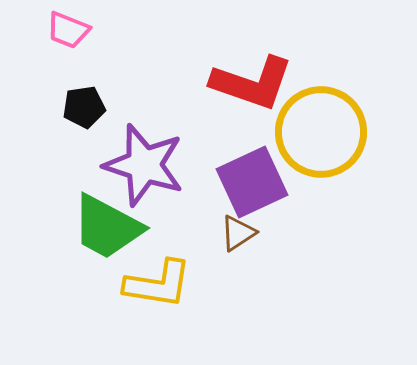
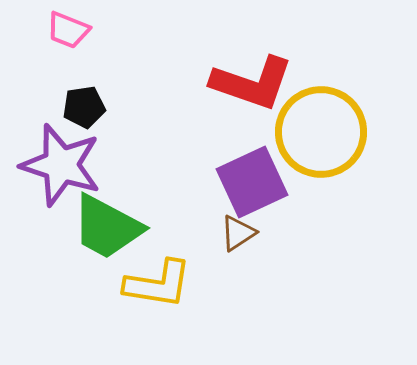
purple star: moved 83 px left
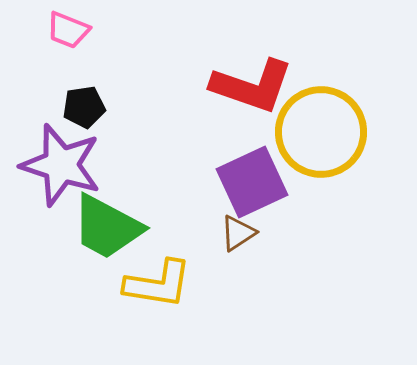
red L-shape: moved 3 px down
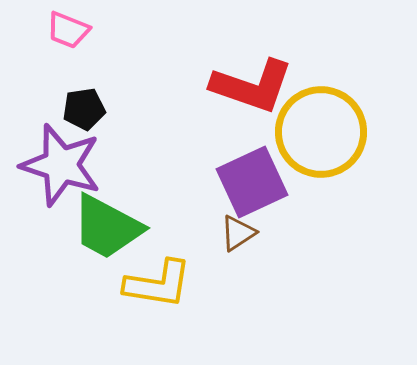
black pentagon: moved 2 px down
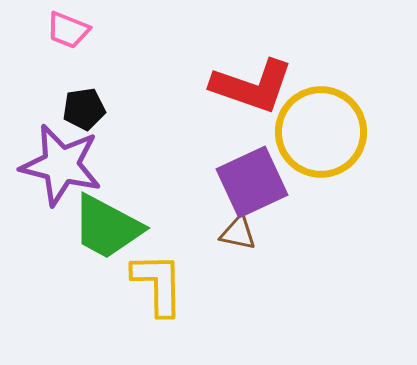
purple star: rotated 4 degrees counterclockwise
brown triangle: rotated 45 degrees clockwise
yellow L-shape: rotated 100 degrees counterclockwise
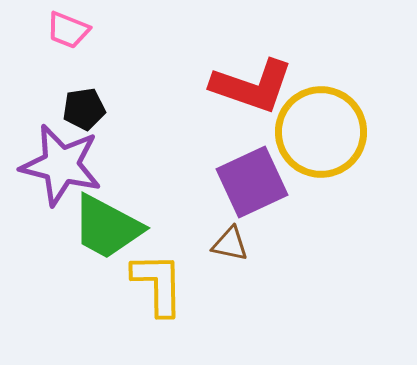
brown triangle: moved 8 px left, 11 px down
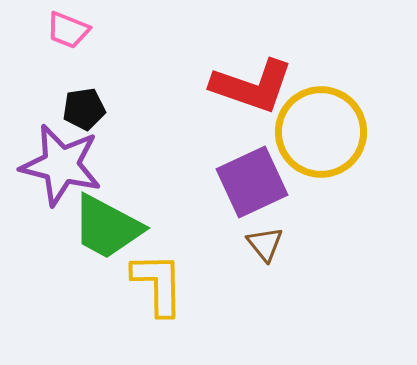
brown triangle: moved 35 px right; rotated 39 degrees clockwise
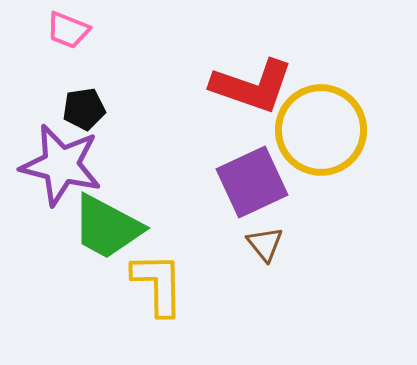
yellow circle: moved 2 px up
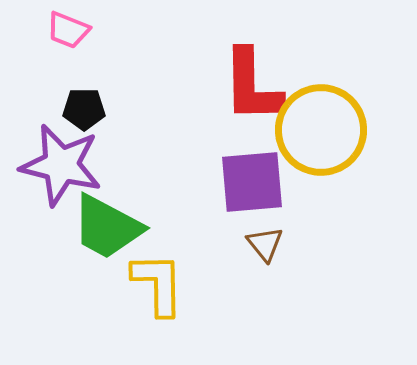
red L-shape: rotated 70 degrees clockwise
black pentagon: rotated 9 degrees clockwise
purple square: rotated 20 degrees clockwise
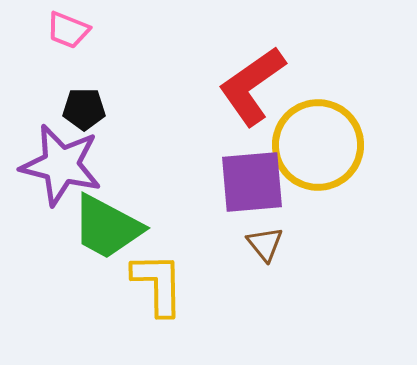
red L-shape: rotated 56 degrees clockwise
yellow circle: moved 3 px left, 15 px down
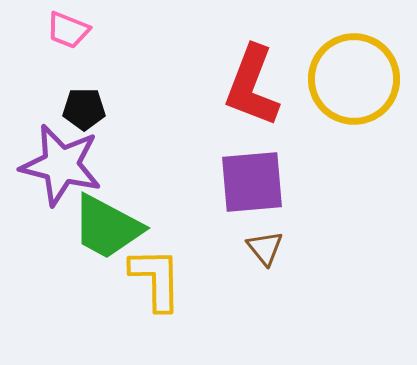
red L-shape: rotated 34 degrees counterclockwise
yellow circle: moved 36 px right, 66 px up
brown triangle: moved 4 px down
yellow L-shape: moved 2 px left, 5 px up
